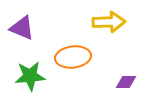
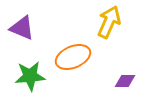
yellow arrow: rotated 64 degrees counterclockwise
orange ellipse: rotated 16 degrees counterclockwise
purple diamond: moved 1 px left, 1 px up
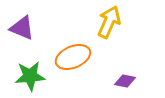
purple diamond: rotated 10 degrees clockwise
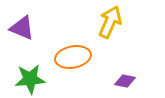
yellow arrow: moved 1 px right
orange ellipse: rotated 12 degrees clockwise
green star: moved 3 px down
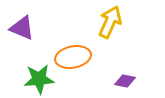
green star: moved 9 px right
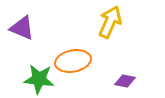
orange ellipse: moved 4 px down
green star: rotated 12 degrees clockwise
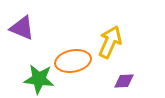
yellow arrow: moved 20 px down
purple diamond: moved 1 px left; rotated 15 degrees counterclockwise
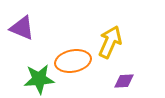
green star: rotated 12 degrees counterclockwise
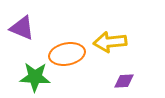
yellow arrow: rotated 120 degrees counterclockwise
orange ellipse: moved 6 px left, 7 px up
green star: moved 4 px left, 2 px up; rotated 8 degrees clockwise
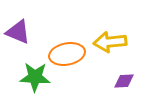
purple triangle: moved 4 px left, 4 px down
